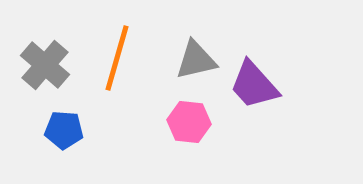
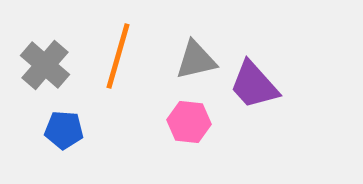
orange line: moved 1 px right, 2 px up
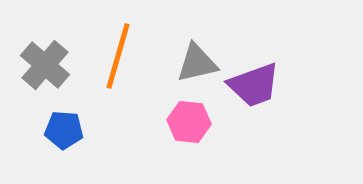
gray triangle: moved 1 px right, 3 px down
purple trapezoid: rotated 68 degrees counterclockwise
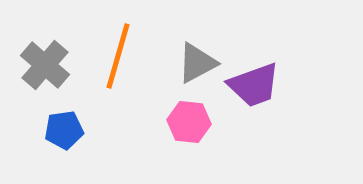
gray triangle: rotated 15 degrees counterclockwise
blue pentagon: rotated 12 degrees counterclockwise
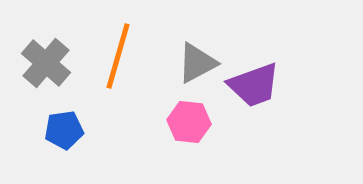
gray cross: moved 1 px right, 2 px up
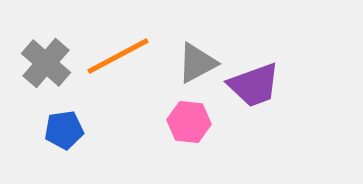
orange line: rotated 46 degrees clockwise
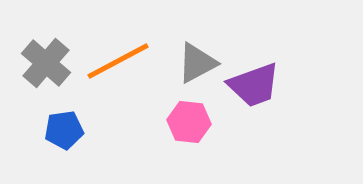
orange line: moved 5 px down
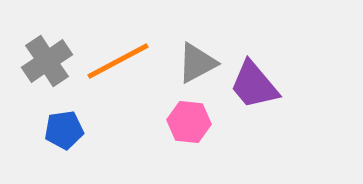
gray cross: moved 1 px right, 2 px up; rotated 15 degrees clockwise
purple trapezoid: rotated 70 degrees clockwise
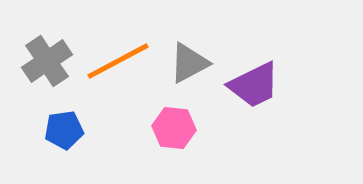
gray triangle: moved 8 px left
purple trapezoid: rotated 76 degrees counterclockwise
pink hexagon: moved 15 px left, 6 px down
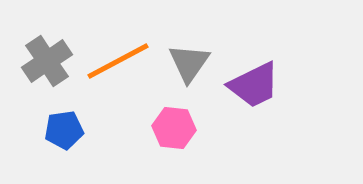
gray triangle: rotated 27 degrees counterclockwise
